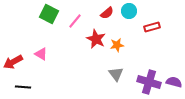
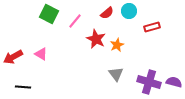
orange star: rotated 16 degrees counterclockwise
red arrow: moved 5 px up
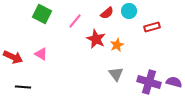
green square: moved 7 px left
red arrow: rotated 126 degrees counterclockwise
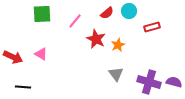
green square: rotated 30 degrees counterclockwise
orange star: moved 1 px right
